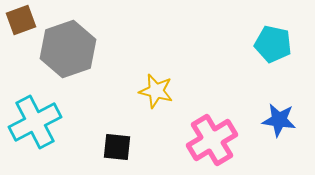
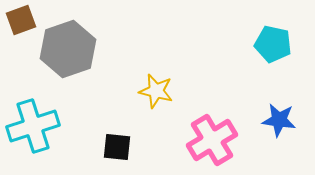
cyan cross: moved 2 px left, 4 px down; rotated 9 degrees clockwise
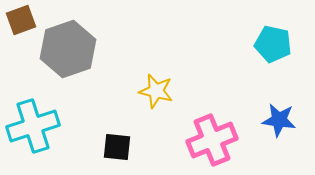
pink cross: rotated 9 degrees clockwise
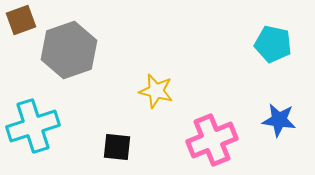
gray hexagon: moved 1 px right, 1 px down
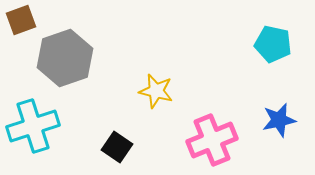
gray hexagon: moved 4 px left, 8 px down
blue star: rotated 20 degrees counterclockwise
black square: rotated 28 degrees clockwise
